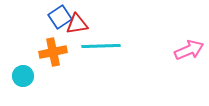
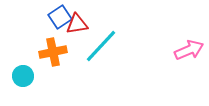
cyan line: rotated 45 degrees counterclockwise
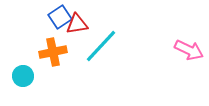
pink arrow: rotated 48 degrees clockwise
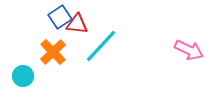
red triangle: rotated 15 degrees clockwise
orange cross: rotated 32 degrees counterclockwise
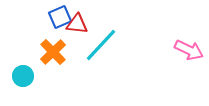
blue square: rotated 10 degrees clockwise
cyan line: moved 1 px up
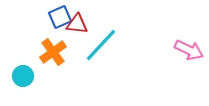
orange cross: rotated 8 degrees clockwise
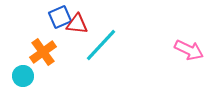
orange cross: moved 10 px left
